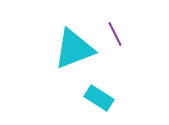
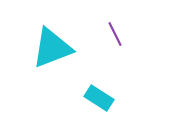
cyan triangle: moved 22 px left, 1 px up
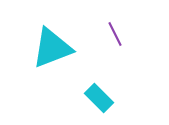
cyan rectangle: rotated 12 degrees clockwise
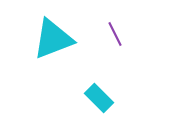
cyan triangle: moved 1 px right, 9 px up
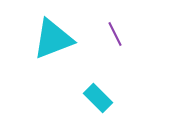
cyan rectangle: moved 1 px left
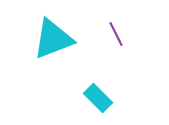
purple line: moved 1 px right
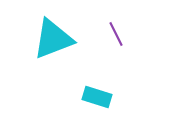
cyan rectangle: moved 1 px left, 1 px up; rotated 28 degrees counterclockwise
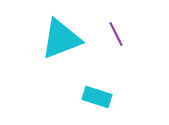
cyan triangle: moved 8 px right
